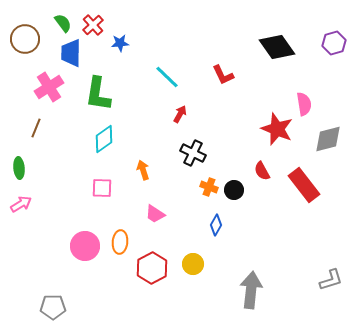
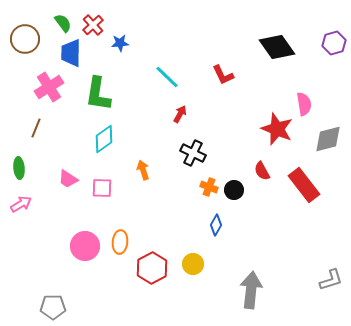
pink trapezoid: moved 87 px left, 35 px up
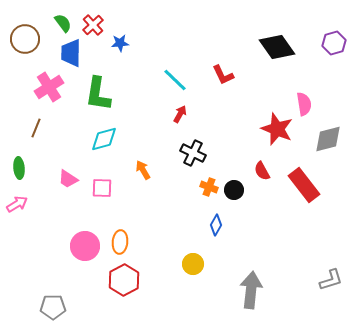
cyan line: moved 8 px right, 3 px down
cyan diamond: rotated 20 degrees clockwise
orange arrow: rotated 12 degrees counterclockwise
pink arrow: moved 4 px left
red hexagon: moved 28 px left, 12 px down
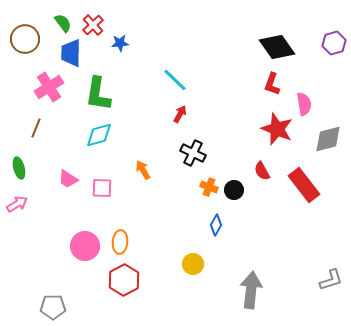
red L-shape: moved 49 px right, 9 px down; rotated 45 degrees clockwise
cyan diamond: moved 5 px left, 4 px up
green ellipse: rotated 10 degrees counterclockwise
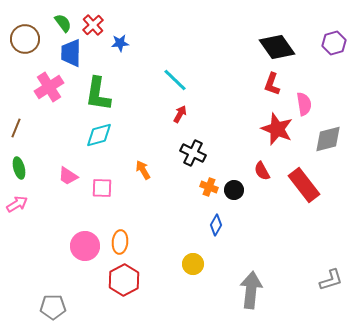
brown line: moved 20 px left
pink trapezoid: moved 3 px up
